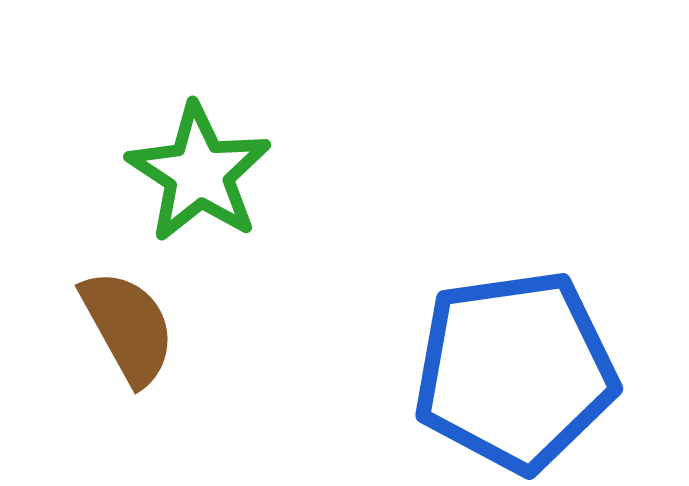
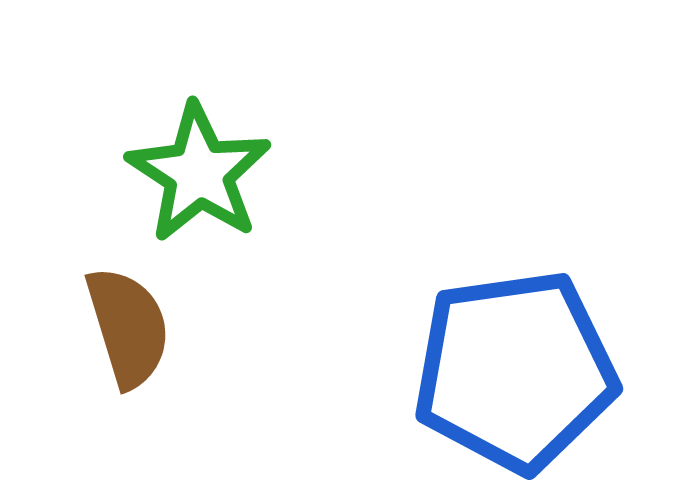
brown semicircle: rotated 12 degrees clockwise
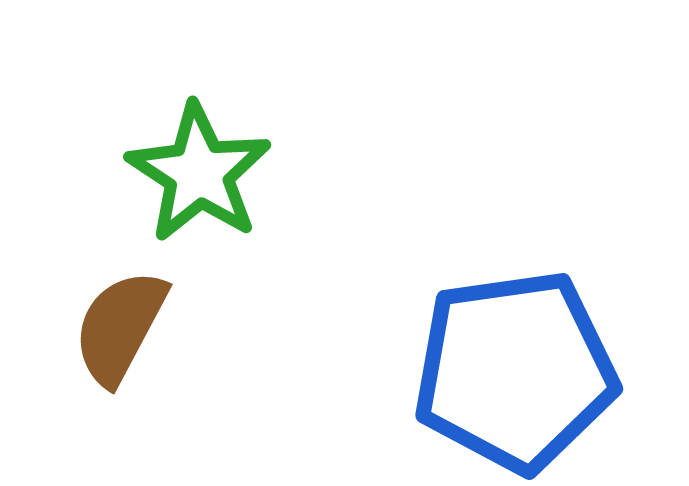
brown semicircle: moved 8 px left; rotated 135 degrees counterclockwise
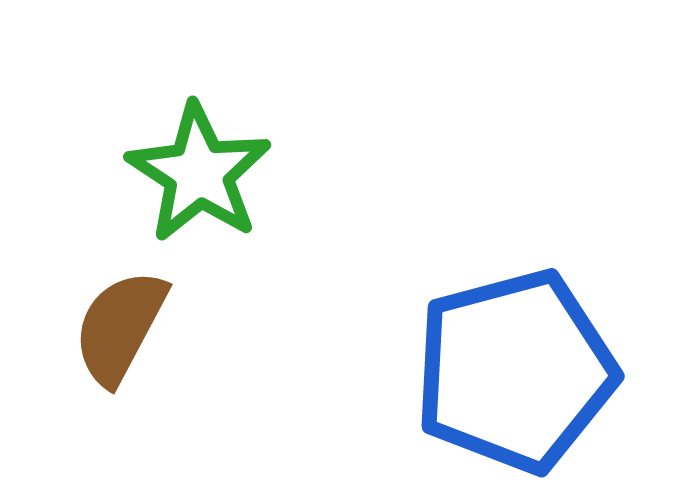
blue pentagon: rotated 7 degrees counterclockwise
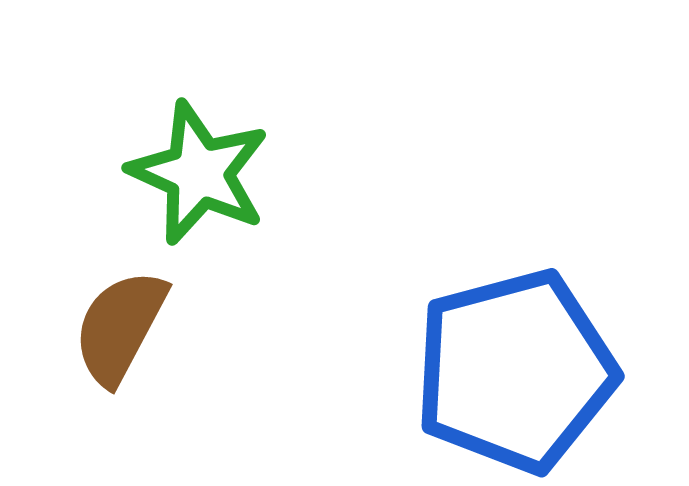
green star: rotated 9 degrees counterclockwise
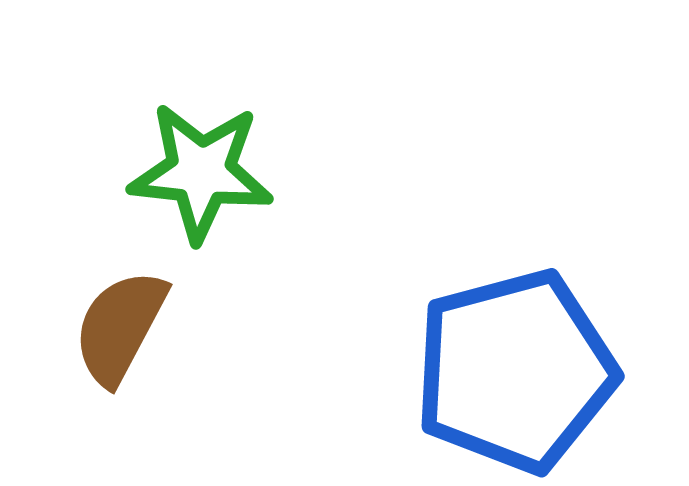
green star: moved 2 px right, 1 px up; rotated 18 degrees counterclockwise
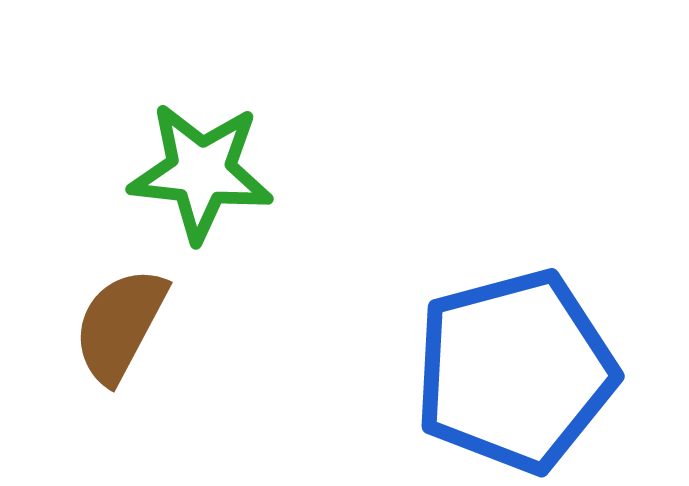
brown semicircle: moved 2 px up
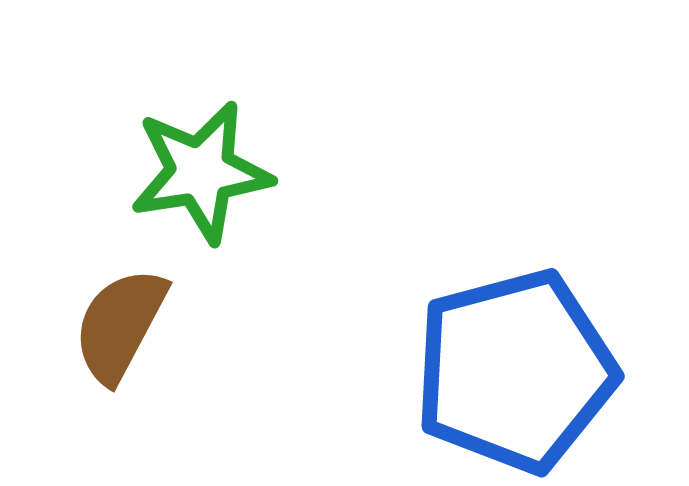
green star: rotated 15 degrees counterclockwise
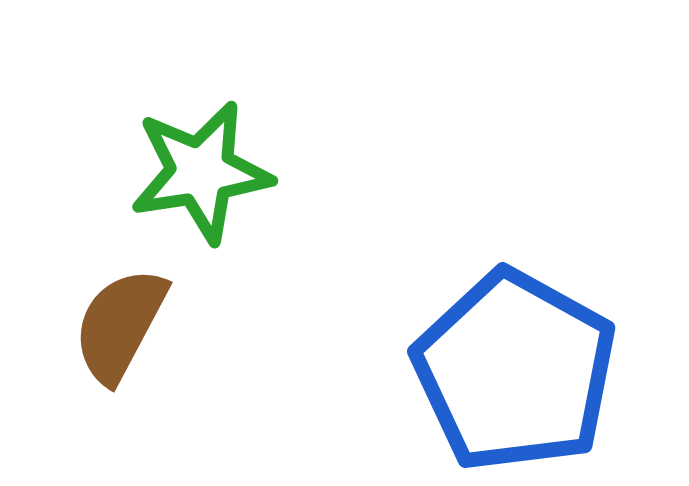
blue pentagon: rotated 28 degrees counterclockwise
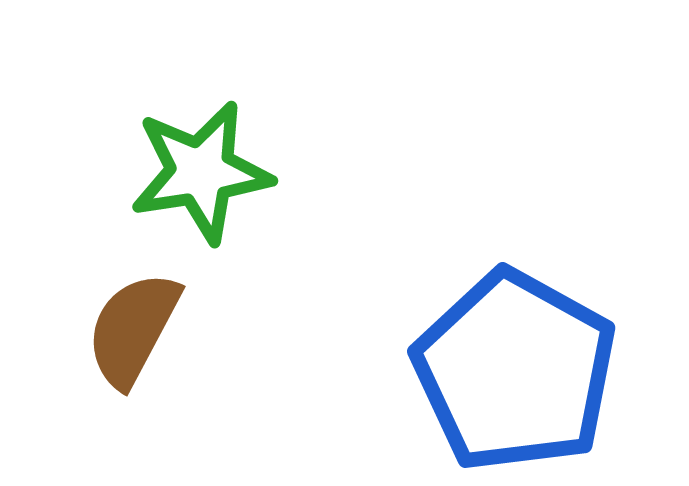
brown semicircle: moved 13 px right, 4 px down
